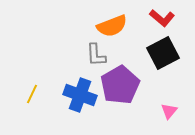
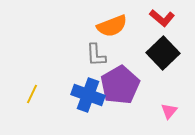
black square: rotated 16 degrees counterclockwise
blue cross: moved 8 px right
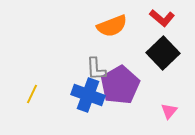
gray L-shape: moved 14 px down
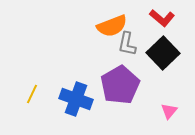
gray L-shape: moved 31 px right, 25 px up; rotated 15 degrees clockwise
blue cross: moved 12 px left, 4 px down
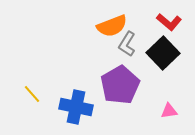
red L-shape: moved 7 px right, 4 px down
gray L-shape: rotated 20 degrees clockwise
yellow line: rotated 66 degrees counterclockwise
blue cross: moved 8 px down; rotated 8 degrees counterclockwise
pink triangle: rotated 42 degrees clockwise
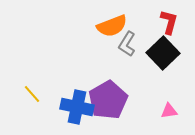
red L-shape: rotated 115 degrees counterclockwise
purple pentagon: moved 12 px left, 15 px down
blue cross: moved 1 px right
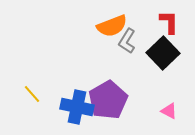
red L-shape: rotated 15 degrees counterclockwise
gray L-shape: moved 3 px up
pink triangle: rotated 36 degrees clockwise
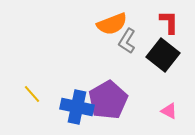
orange semicircle: moved 2 px up
black square: moved 2 px down; rotated 8 degrees counterclockwise
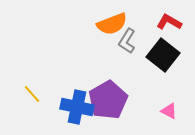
red L-shape: rotated 60 degrees counterclockwise
